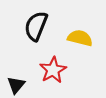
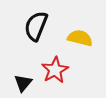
red star: moved 2 px right
black triangle: moved 7 px right, 2 px up
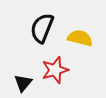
black semicircle: moved 6 px right, 2 px down
red star: rotated 12 degrees clockwise
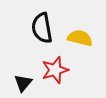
black semicircle: rotated 32 degrees counterclockwise
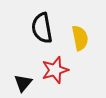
yellow semicircle: rotated 65 degrees clockwise
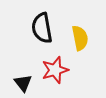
black triangle: rotated 18 degrees counterclockwise
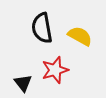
yellow semicircle: moved 2 px up; rotated 50 degrees counterclockwise
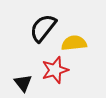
black semicircle: moved 1 px right; rotated 48 degrees clockwise
yellow semicircle: moved 6 px left, 7 px down; rotated 35 degrees counterclockwise
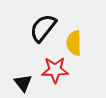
yellow semicircle: rotated 85 degrees counterclockwise
red star: rotated 16 degrees clockwise
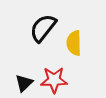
red star: moved 1 px left, 10 px down
black triangle: moved 1 px right; rotated 24 degrees clockwise
